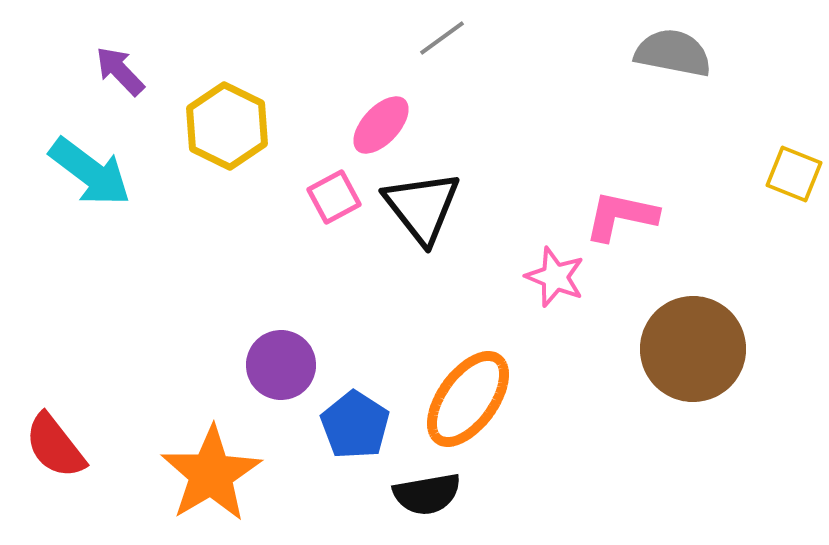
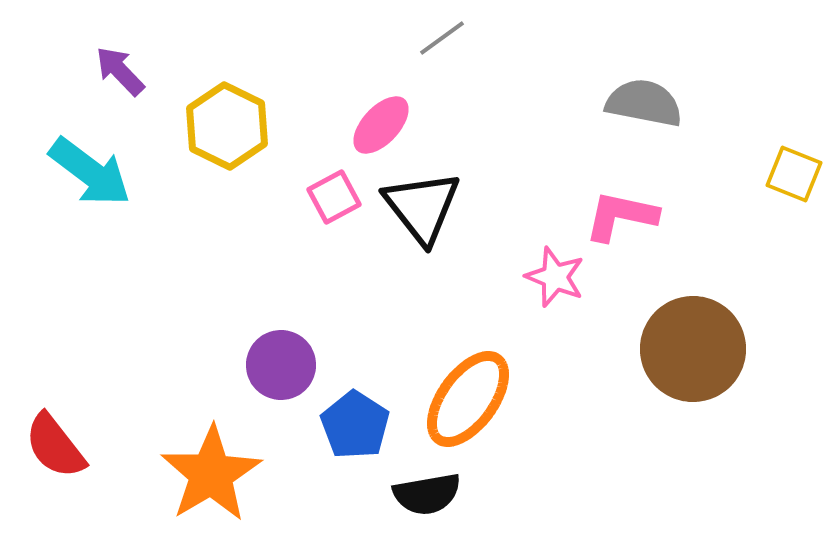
gray semicircle: moved 29 px left, 50 px down
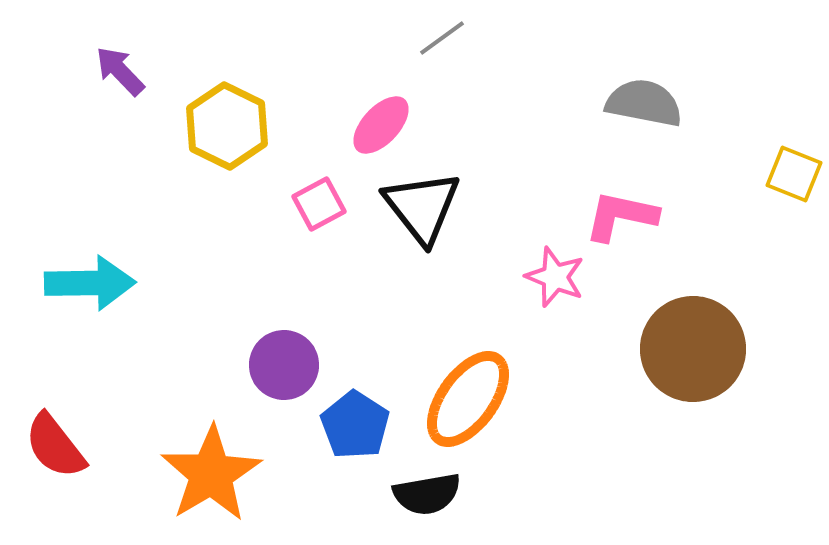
cyan arrow: moved 111 px down; rotated 38 degrees counterclockwise
pink square: moved 15 px left, 7 px down
purple circle: moved 3 px right
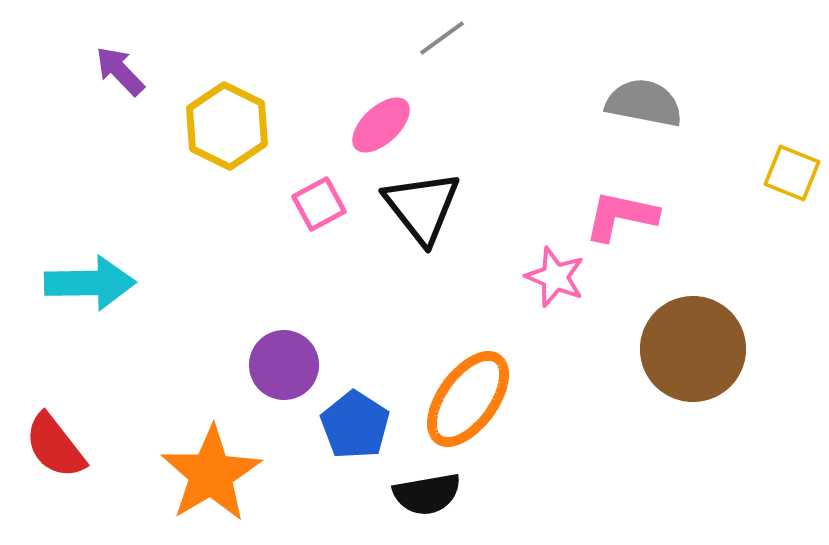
pink ellipse: rotated 4 degrees clockwise
yellow square: moved 2 px left, 1 px up
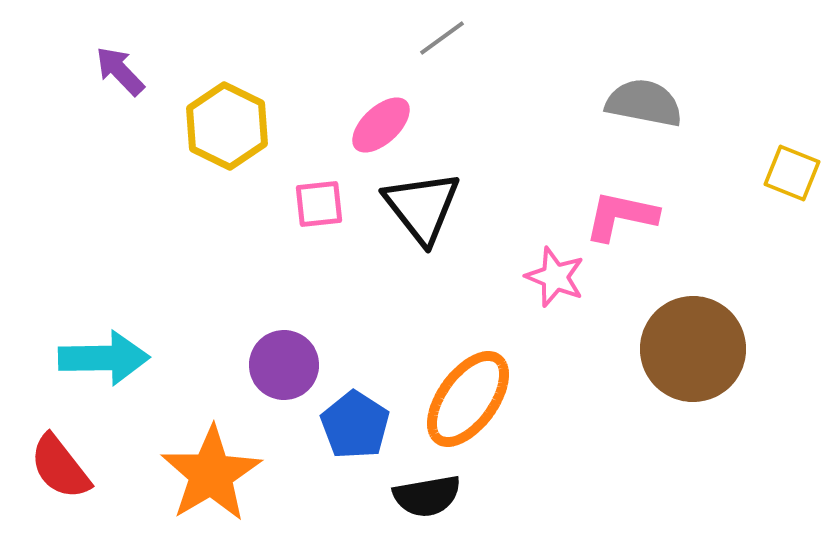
pink square: rotated 22 degrees clockwise
cyan arrow: moved 14 px right, 75 px down
red semicircle: moved 5 px right, 21 px down
black semicircle: moved 2 px down
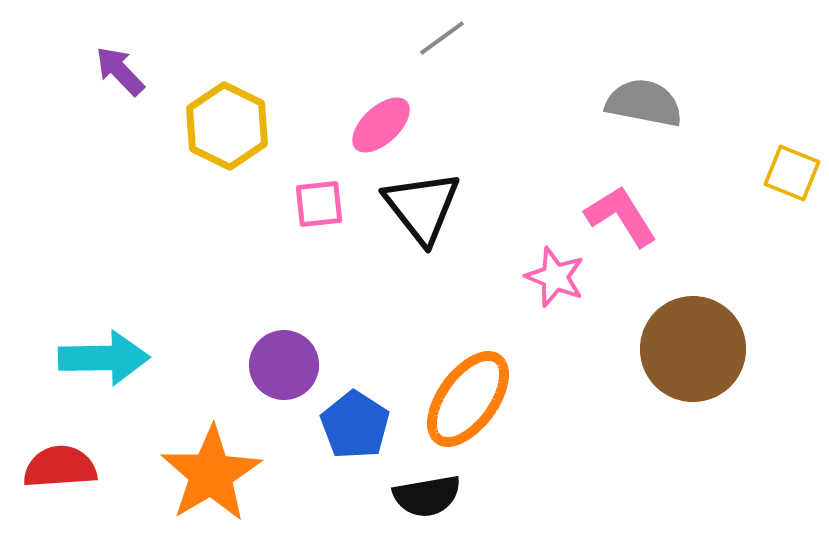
pink L-shape: rotated 46 degrees clockwise
red semicircle: rotated 124 degrees clockwise
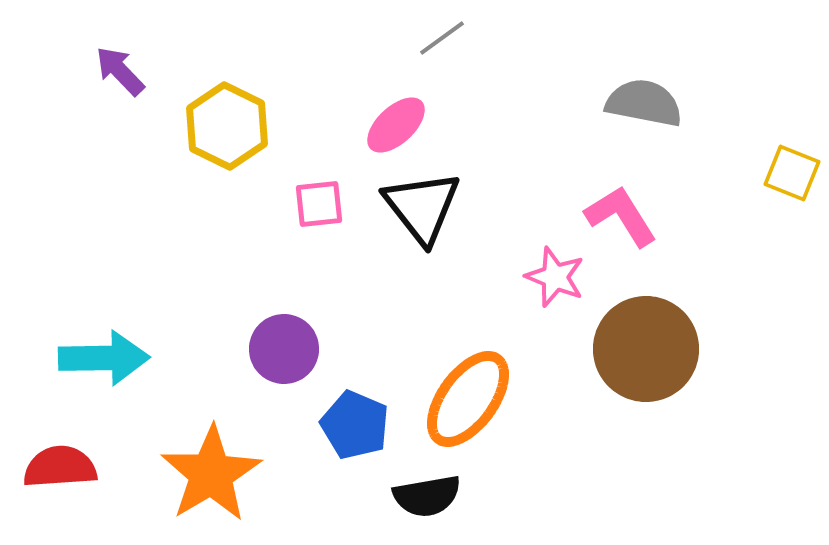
pink ellipse: moved 15 px right
brown circle: moved 47 px left
purple circle: moved 16 px up
blue pentagon: rotated 10 degrees counterclockwise
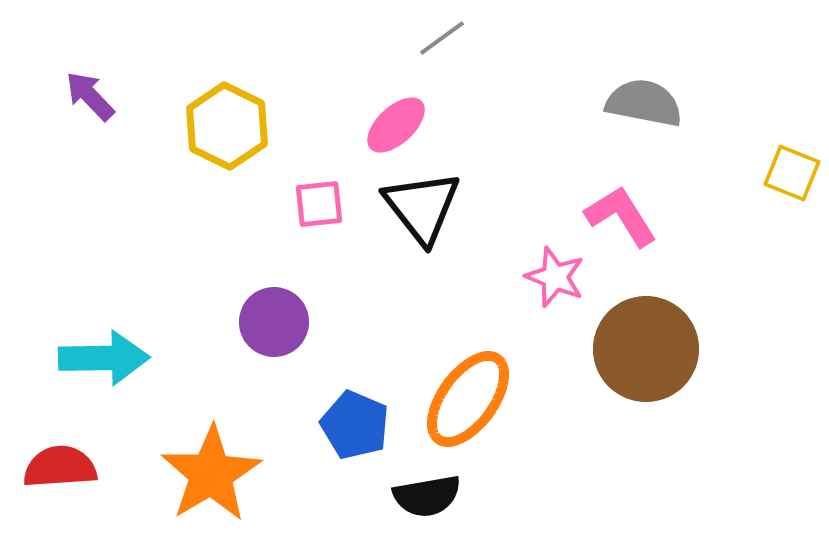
purple arrow: moved 30 px left, 25 px down
purple circle: moved 10 px left, 27 px up
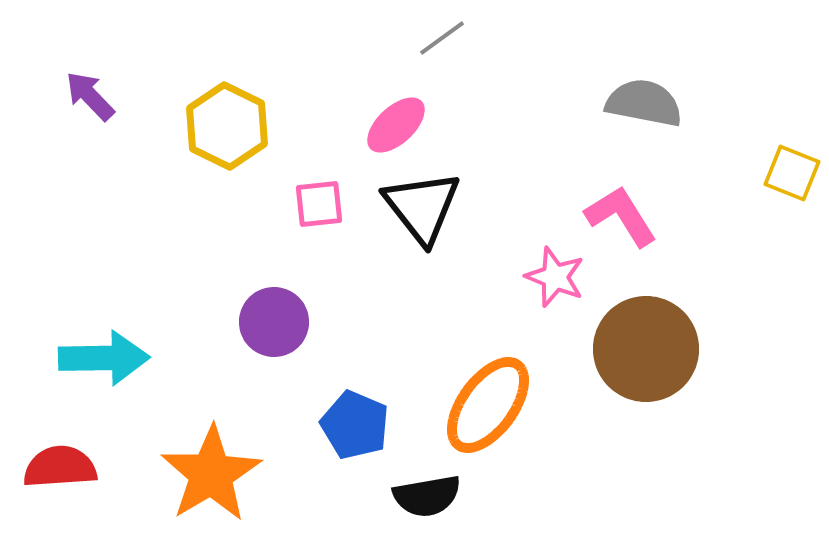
orange ellipse: moved 20 px right, 6 px down
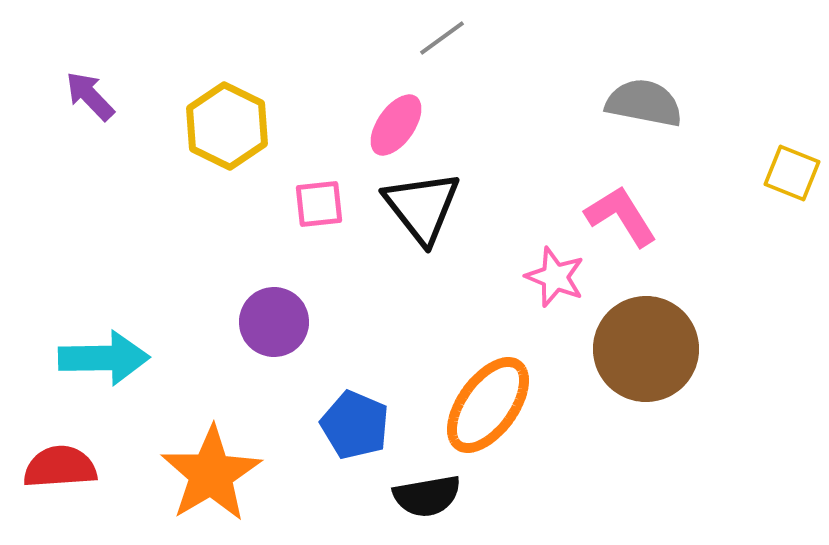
pink ellipse: rotated 12 degrees counterclockwise
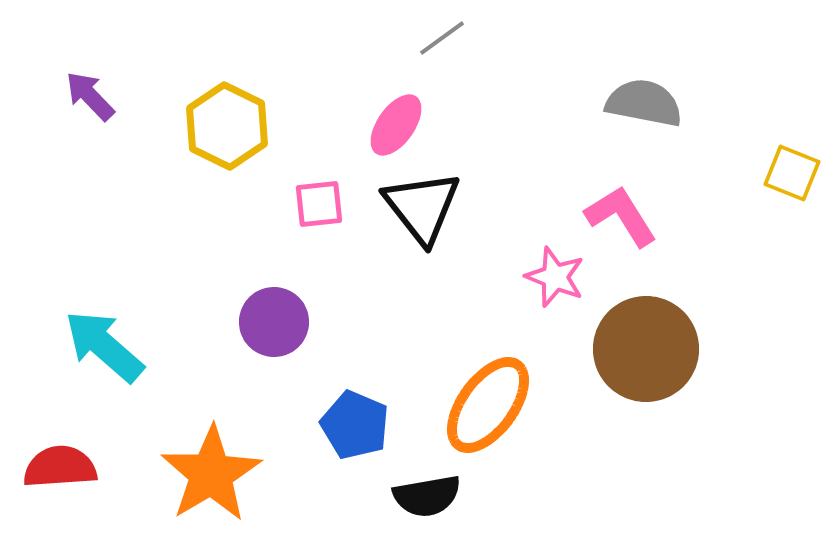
cyan arrow: moved 12 px up; rotated 138 degrees counterclockwise
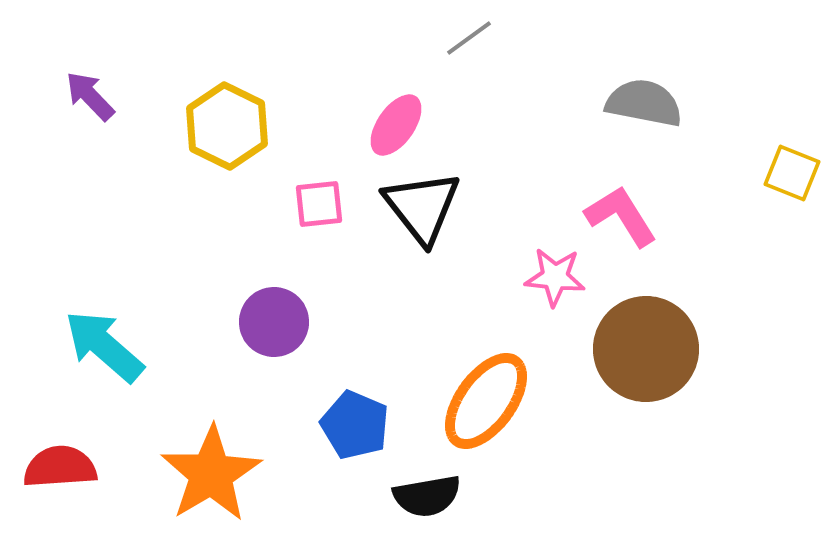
gray line: moved 27 px right
pink star: rotated 16 degrees counterclockwise
orange ellipse: moved 2 px left, 4 px up
